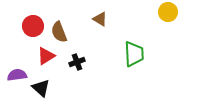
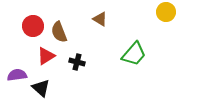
yellow circle: moved 2 px left
green trapezoid: rotated 44 degrees clockwise
black cross: rotated 35 degrees clockwise
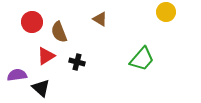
red circle: moved 1 px left, 4 px up
green trapezoid: moved 8 px right, 5 px down
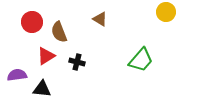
green trapezoid: moved 1 px left, 1 px down
black triangle: moved 1 px right, 1 px down; rotated 36 degrees counterclockwise
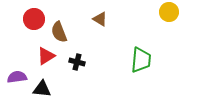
yellow circle: moved 3 px right
red circle: moved 2 px right, 3 px up
green trapezoid: rotated 36 degrees counterclockwise
purple semicircle: moved 2 px down
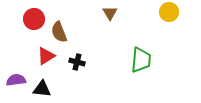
brown triangle: moved 10 px right, 6 px up; rotated 28 degrees clockwise
purple semicircle: moved 1 px left, 3 px down
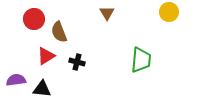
brown triangle: moved 3 px left
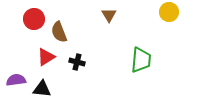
brown triangle: moved 2 px right, 2 px down
red triangle: moved 1 px down
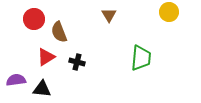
green trapezoid: moved 2 px up
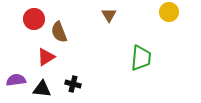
black cross: moved 4 px left, 22 px down
